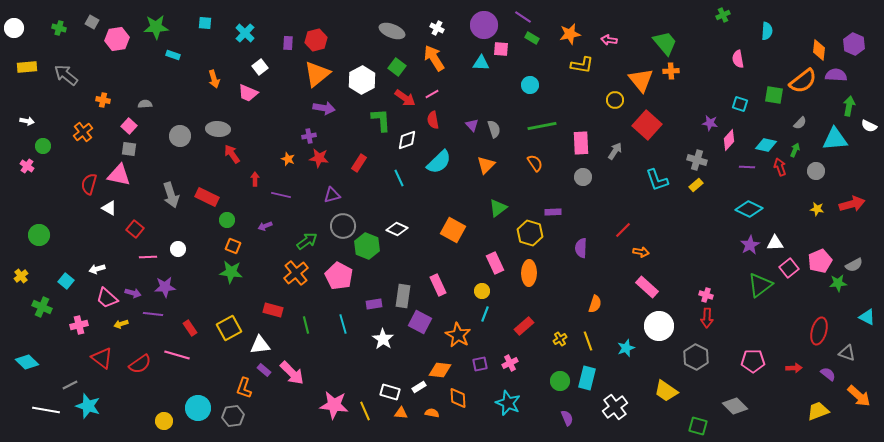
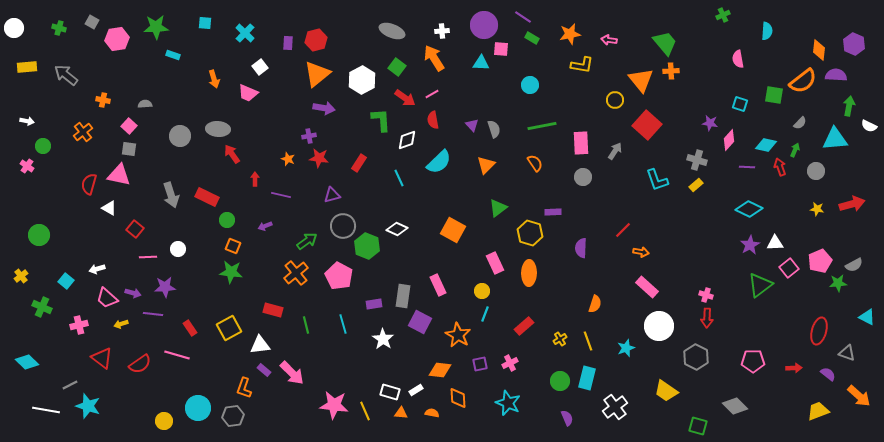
white cross at (437, 28): moved 5 px right, 3 px down; rotated 32 degrees counterclockwise
white rectangle at (419, 387): moved 3 px left, 3 px down
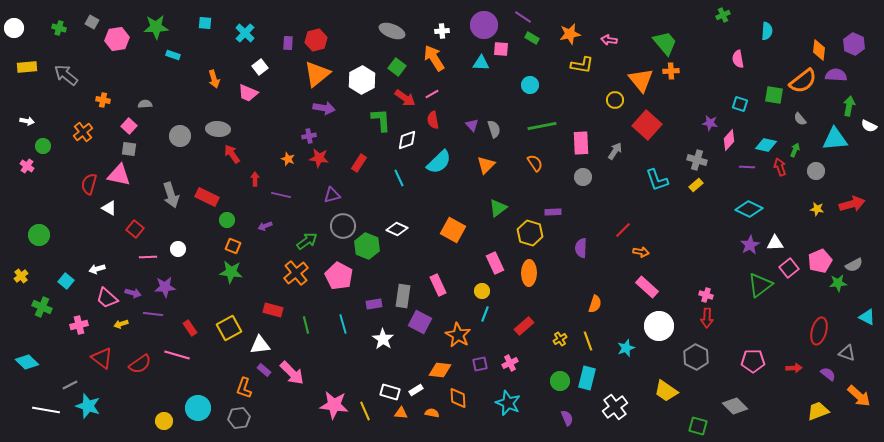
gray semicircle at (800, 123): moved 4 px up; rotated 96 degrees clockwise
gray hexagon at (233, 416): moved 6 px right, 2 px down
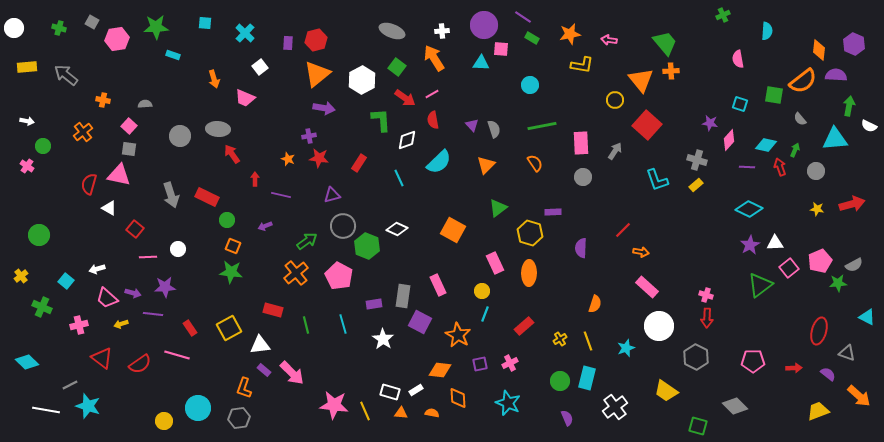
pink trapezoid at (248, 93): moved 3 px left, 5 px down
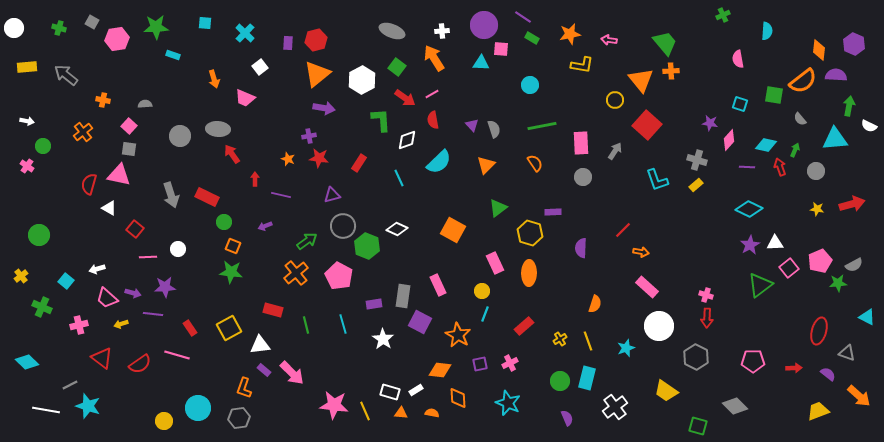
green circle at (227, 220): moved 3 px left, 2 px down
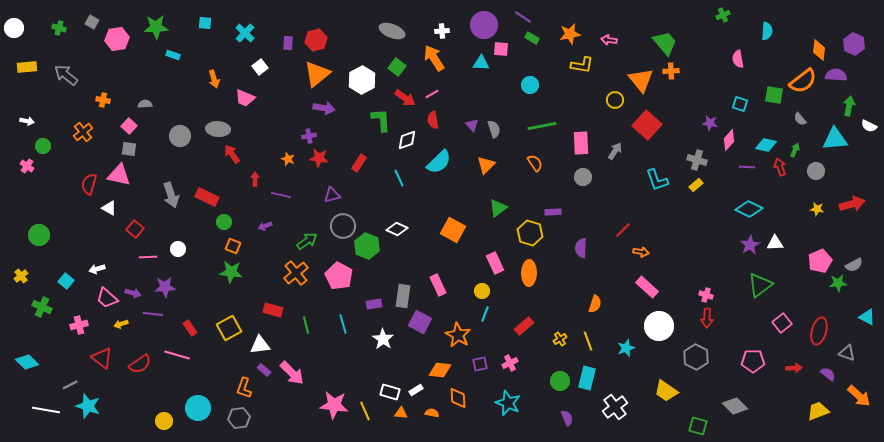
pink square at (789, 268): moved 7 px left, 55 px down
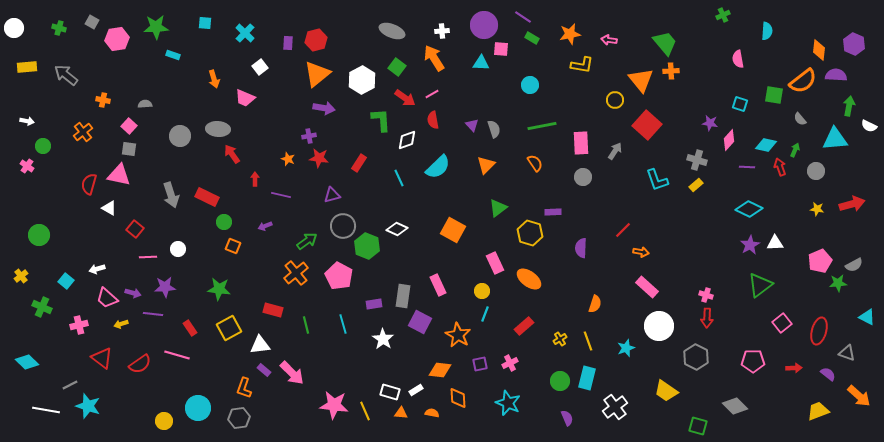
cyan semicircle at (439, 162): moved 1 px left, 5 px down
green star at (231, 272): moved 12 px left, 17 px down
orange ellipse at (529, 273): moved 6 px down; rotated 55 degrees counterclockwise
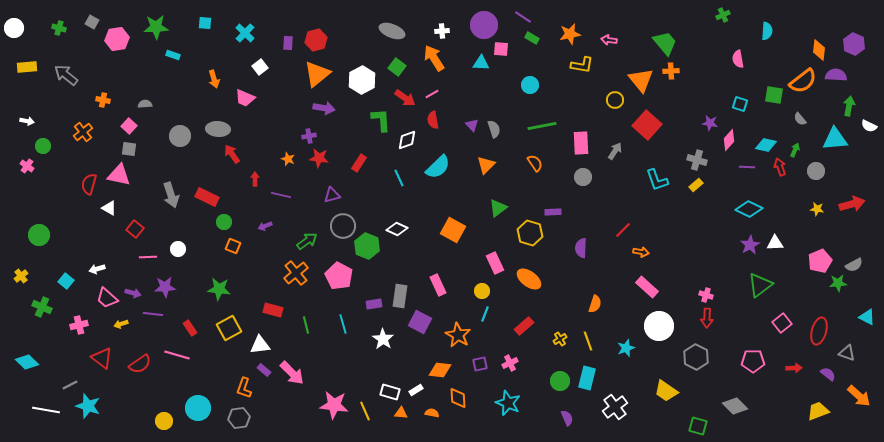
gray rectangle at (403, 296): moved 3 px left
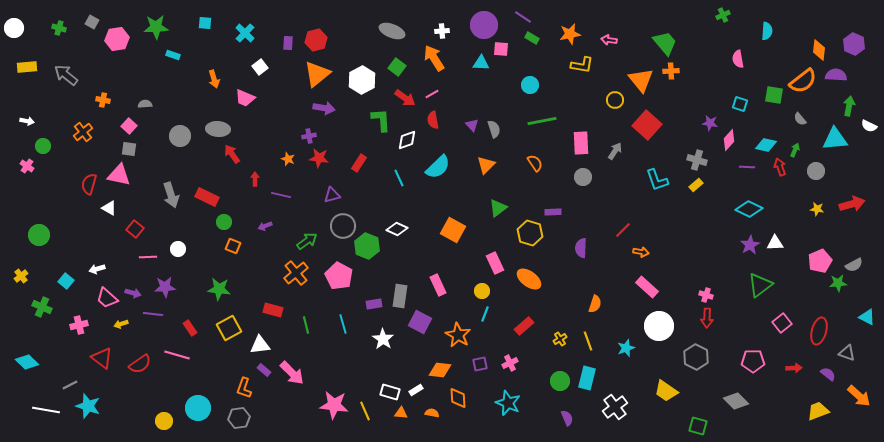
green line at (542, 126): moved 5 px up
gray diamond at (735, 406): moved 1 px right, 5 px up
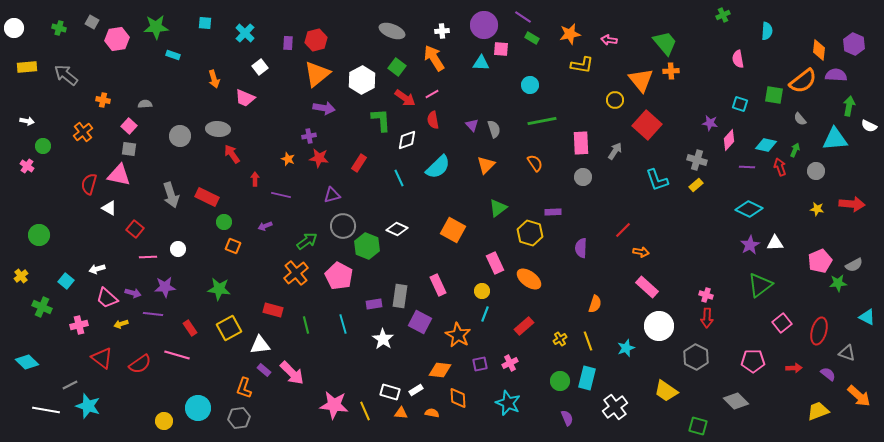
red arrow at (852, 204): rotated 20 degrees clockwise
